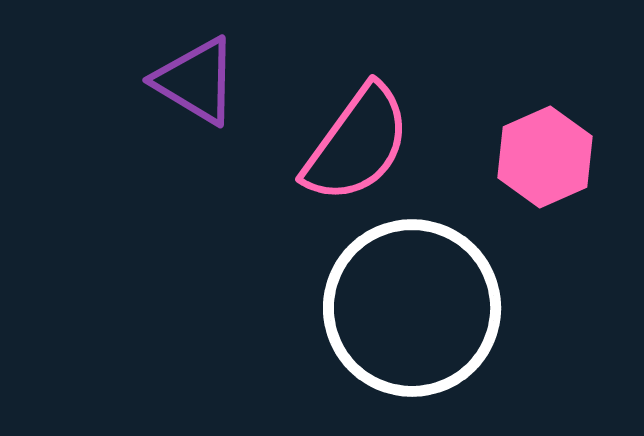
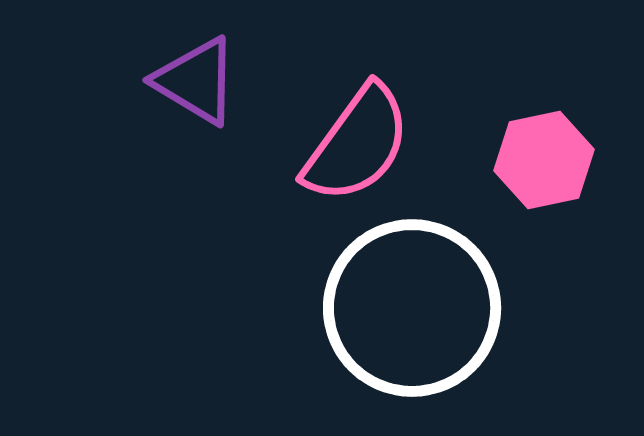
pink hexagon: moved 1 px left, 3 px down; rotated 12 degrees clockwise
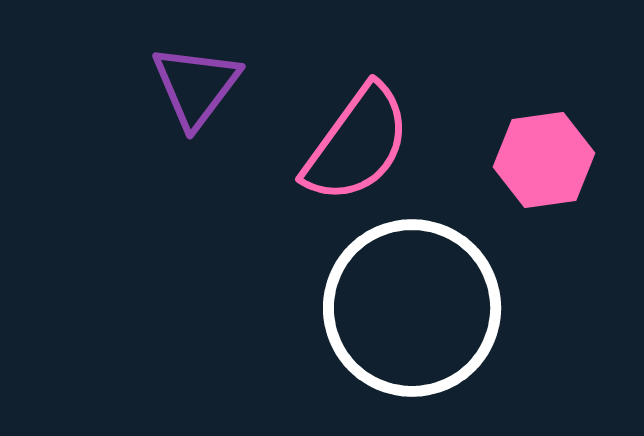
purple triangle: moved 5 px down; rotated 36 degrees clockwise
pink hexagon: rotated 4 degrees clockwise
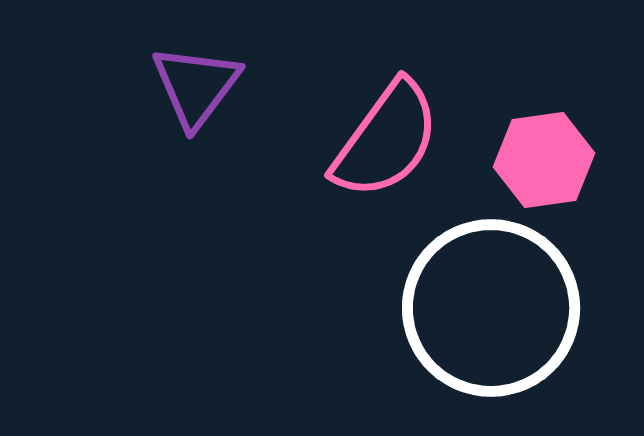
pink semicircle: moved 29 px right, 4 px up
white circle: moved 79 px right
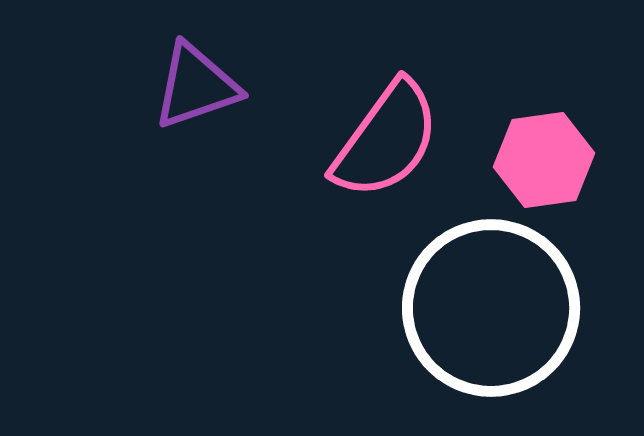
purple triangle: rotated 34 degrees clockwise
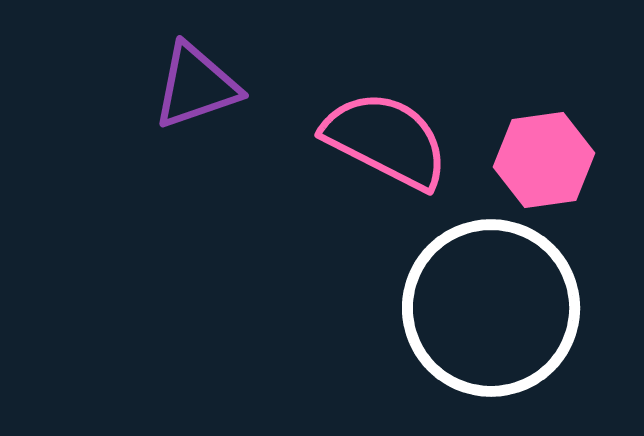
pink semicircle: rotated 99 degrees counterclockwise
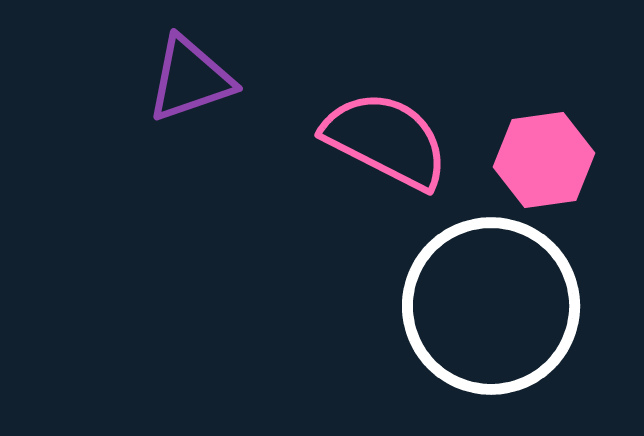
purple triangle: moved 6 px left, 7 px up
white circle: moved 2 px up
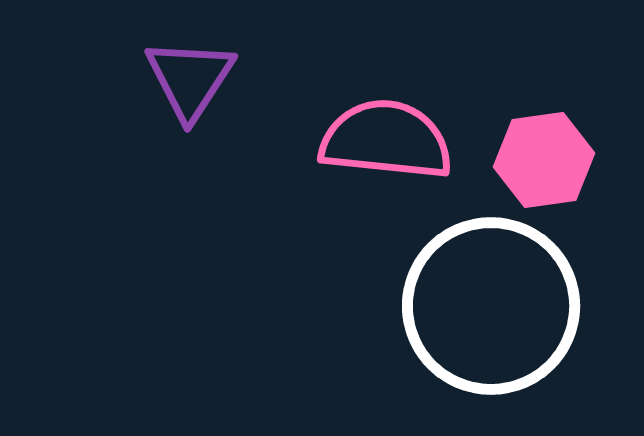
purple triangle: rotated 38 degrees counterclockwise
pink semicircle: rotated 21 degrees counterclockwise
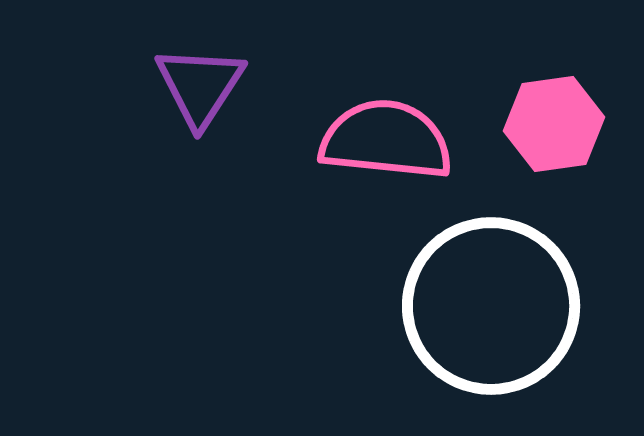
purple triangle: moved 10 px right, 7 px down
pink hexagon: moved 10 px right, 36 px up
